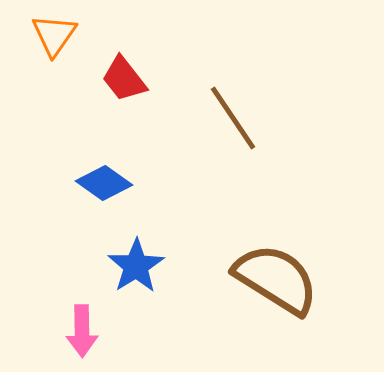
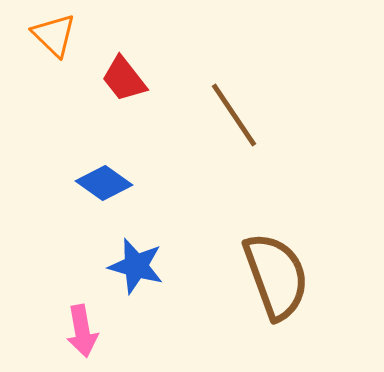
orange triangle: rotated 21 degrees counterclockwise
brown line: moved 1 px right, 3 px up
blue star: rotated 24 degrees counterclockwise
brown semicircle: moved 3 px up; rotated 38 degrees clockwise
pink arrow: rotated 9 degrees counterclockwise
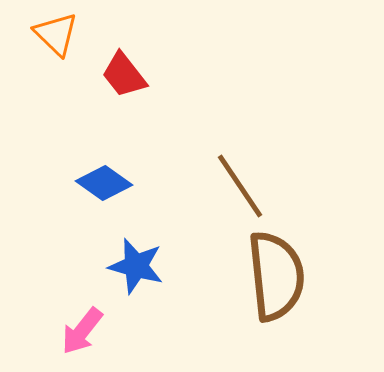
orange triangle: moved 2 px right, 1 px up
red trapezoid: moved 4 px up
brown line: moved 6 px right, 71 px down
brown semicircle: rotated 14 degrees clockwise
pink arrow: rotated 48 degrees clockwise
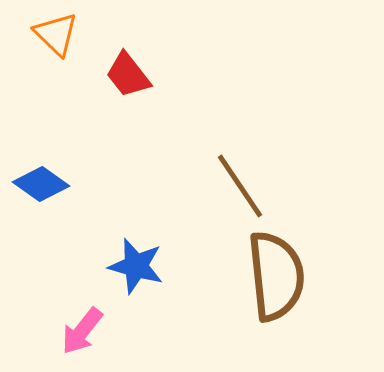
red trapezoid: moved 4 px right
blue diamond: moved 63 px left, 1 px down
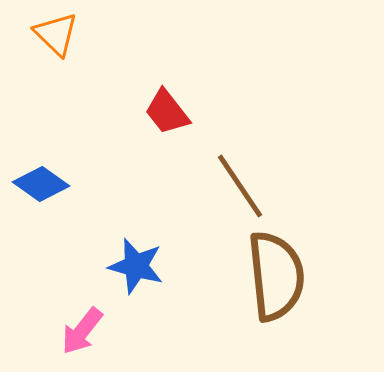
red trapezoid: moved 39 px right, 37 px down
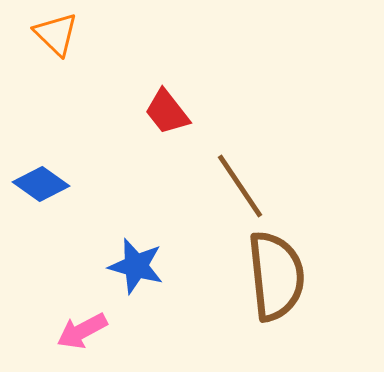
pink arrow: rotated 24 degrees clockwise
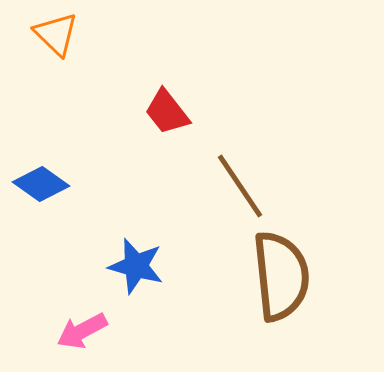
brown semicircle: moved 5 px right
